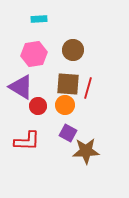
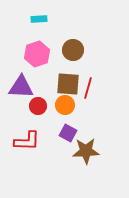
pink hexagon: moved 3 px right; rotated 10 degrees counterclockwise
purple triangle: rotated 28 degrees counterclockwise
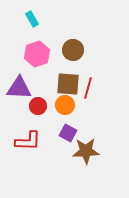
cyan rectangle: moved 7 px left; rotated 63 degrees clockwise
purple triangle: moved 2 px left, 1 px down
red L-shape: moved 1 px right
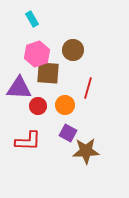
brown square: moved 20 px left, 11 px up
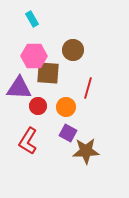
pink hexagon: moved 3 px left, 2 px down; rotated 20 degrees clockwise
orange circle: moved 1 px right, 2 px down
red L-shape: rotated 120 degrees clockwise
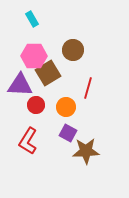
brown square: rotated 35 degrees counterclockwise
purple triangle: moved 1 px right, 3 px up
red circle: moved 2 px left, 1 px up
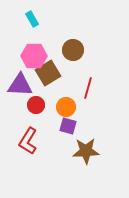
purple square: moved 7 px up; rotated 12 degrees counterclockwise
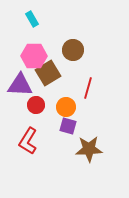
brown star: moved 3 px right, 2 px up
